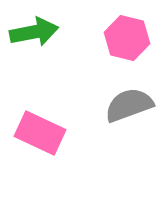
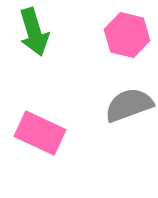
green arrow: rotated 84 degrees clockwise
pink hexagon: moved 3 px up
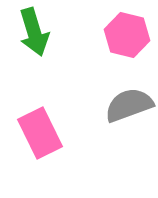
pink rectangle: rotated 39 degrees clockwise
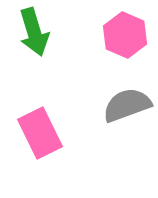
pink hexagon: moved 2 px left; rotated 9 degrees clockwise
gray semicircle: moved 2 px left
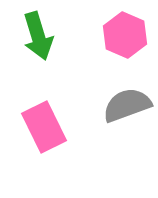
green arrow: moved 4 px right, 4 px down
pink rectangle: moved 4 px right, 6 px up
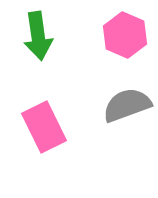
green arrow: rotated 9 degrees clockwise
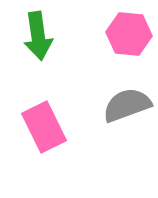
pink hexagon: moved 4 px right, 1 px up; rotated 18 degrees counterclockwise
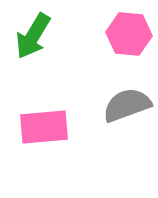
green arrow: moved 5 px left; rotated 39 degrees clockwise
pink rectangle: rotated 69 degrees counterclockwise
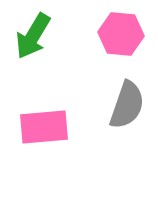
pink hexagon: moved 8 px left
gray semicircle: rotated 129 degrees clockwise
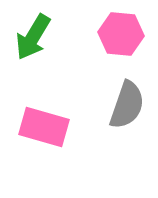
green arrow: moved 1 px down
pink rectangle: rotated 21 degrees clockwise
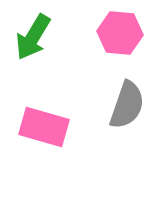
pink hexagon: moved 1 px left, 1 px up
